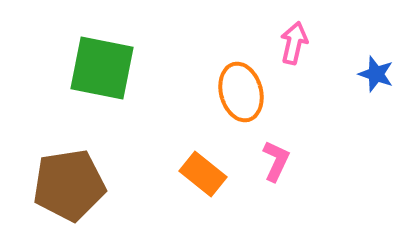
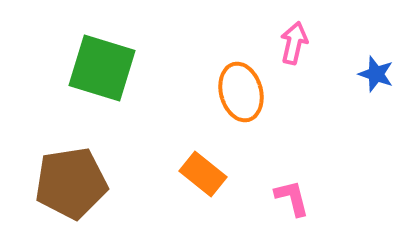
green square: rotated 6 degrees clockwise
pink L-shape: moved 16 px right, 37 px down; rotated 39 degrees counterclockwise
brown pentagon: moved 2 px right, 2 px up
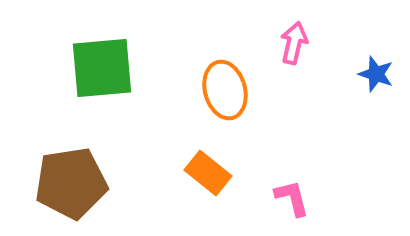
green square: rotated 22 degrees counterclockwise
orange ellipse: moved 16 px left, 2 px up
orange rectangle: moved 5 px right, 1 px up
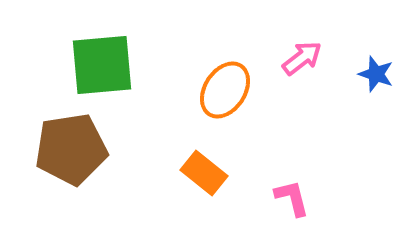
pink arrow: moved 8 px right, 15 px down; rotated 39 degrees clockwise
green square: moved 3 px up
orange ellipse: rotated 48 degrees clockwise
orange rectangle: moved 4 px left
brown pentagon: moved 34 px up
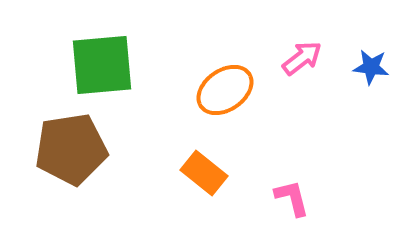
blue star: moved 5 px left, 7 px up; rotated 12 degrees counterclockwise
orange ellipse: rotated 22 degrees clockwise
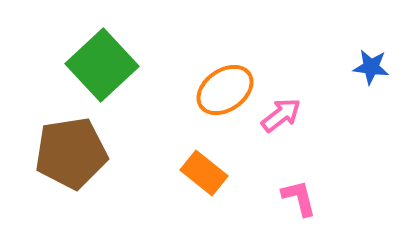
pink arrow: moved 21 px left, 57 px down
green square: rotated 38 degrees counterclockwise
brown pentagon: moved 4 px down
pink L-shape: moved 7 px right
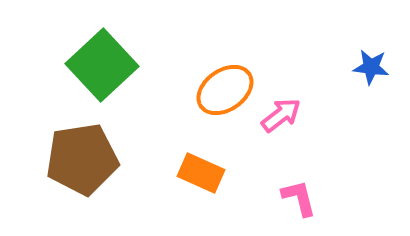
brown pentagon: moved 11 px right, 6 px down
orange rectangle: moved 3 px left; rotated 15 degrees counterclockwise
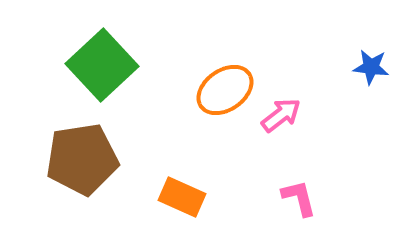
orange rectangle: moved 19 px left, 24 px down
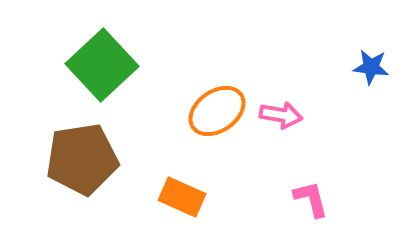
orange ellipse: moved 8 px left, 21 px down
pink arrow: rotated 48 degrees clockwise
pink L-shape: moved 12 px right, 1 px down
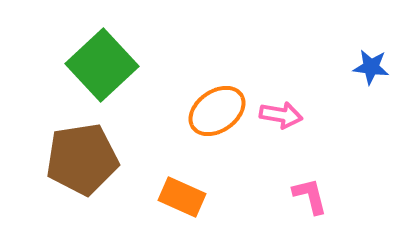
pink L-shape: moved 1 px left, 3 px up
